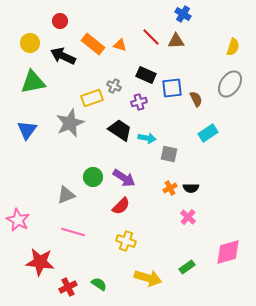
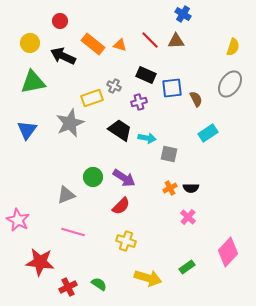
red line: moved 1 px left, 3 px down
pink diamond: rotated 32 degrees counterclockwise
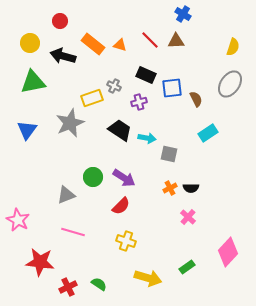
black arrow: rotated 10 degrees counterclockwise
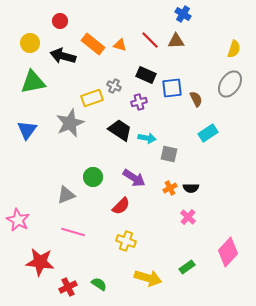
yellow semicircle: moved 1 px right, 2 px down
purple arrow: moved 10 px right
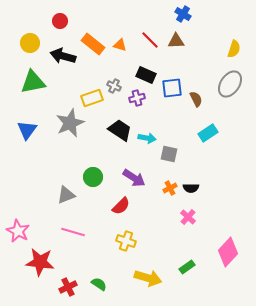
purple cross: moved 2 px left, 4 px up
pink star: moved 11 px down
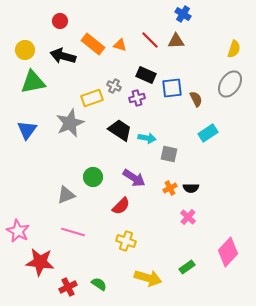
yellow circle: moved 5 px left, 7 px down
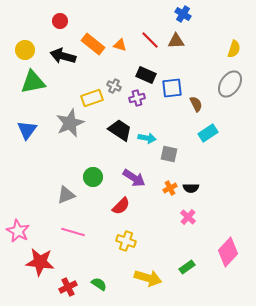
brown semicircle: moved 5 px down
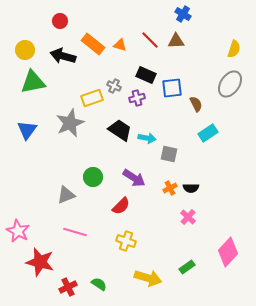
pink line: moved 2 px right
red star: rotated 8 degrees clockwise
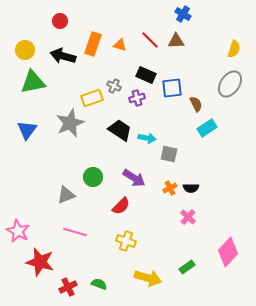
orange rectangle: rotated 70 degrees clockwise
cyan rectangle: moved 1 px left, 5 px up
green semicircle: rotated 14 degrees counterclockwise
